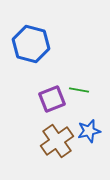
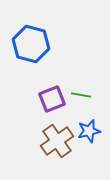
green line: moved 2 px right, 5 px down
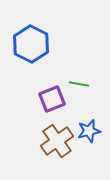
blue hexagon: rotated 12 degrees clockwise
green line: moved 2 px left, 11 px up
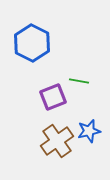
blue hexagon: moved 1 px right, 1 px up
green line: moved 3 px up
purple square: moved 1 px right, 2 px up
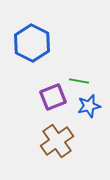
blue star: moved 25 px up
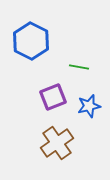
blue hexagon: moved 1 px left, 2 px up
green line: moved 14 px up
brown cross: moved 2 px down
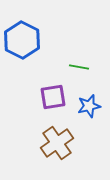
blue hexagon: moved 9 px left, 1 px up
purple square: rotated 12 degrees clockwise
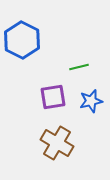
green line: rotated 24 degrees counterclockwise
blue star: moved 2 px right, 5 px up
brown cross: rotated 24 degrees counterclockwise
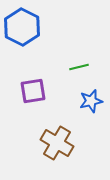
blue hexagon: moved 13 px up
purple square: moved 20 px left, 6 px up
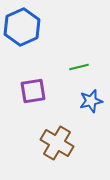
blue hexagon: rotated 9 degrees clockwise
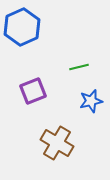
purple square: rotated 12 degrees counterclockwise
